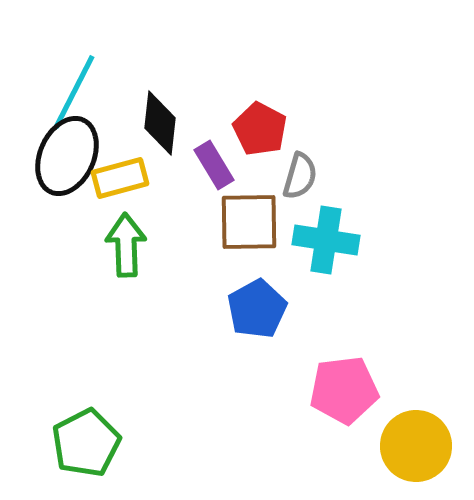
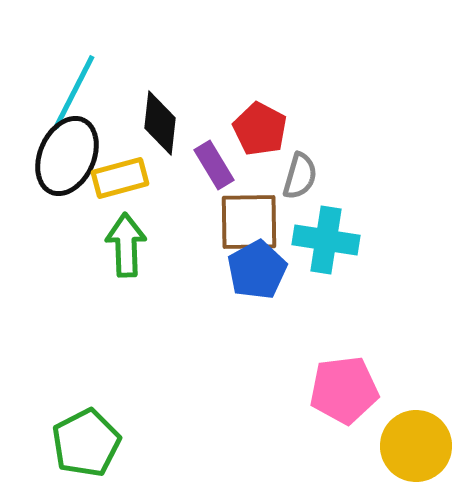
blue pentagon: moved 39 px up
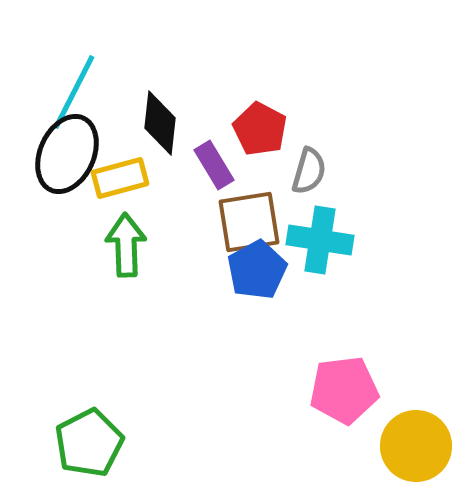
black ellipse: moved 2 px up
gray semicircle: moved 9 px right, 5 px up
brown square: rotated 8 degrees counterclockwise
cyan cross: moved 6 px left
green pentagon: moved 3 px right
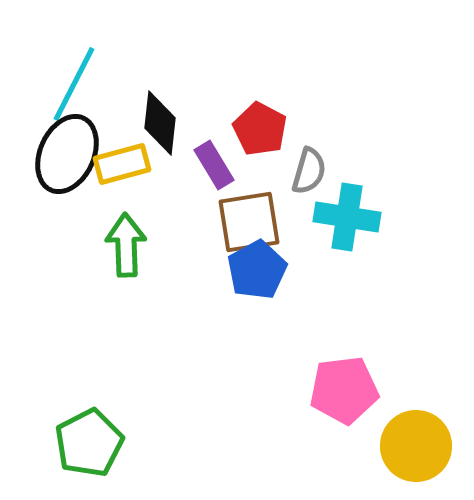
cyan line: moved 8 px up
yellow rectangle: moved 2 px right, 14 px up
cyan cross: moved 27 px right, 23 px up
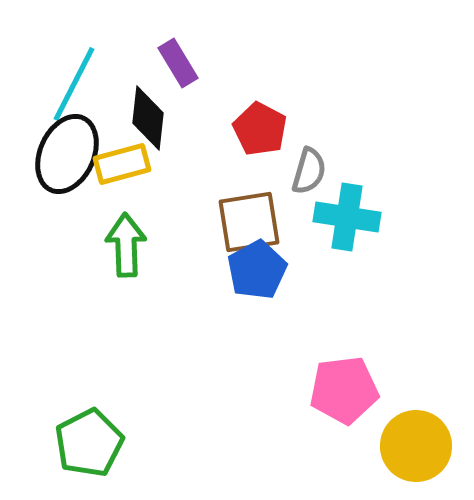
black diamond: moved 12 px left, 5 px up
purple rectangle: moved 36 px left, 102 px up
